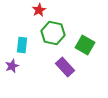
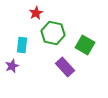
red star: moved 3 px left, 3 px down
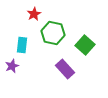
red star: moved 2 px left, 1 px down
green square: rotated 12 degrees clockwise
purple rectangle: moved 2 px down
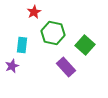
red star: moved 2 px up
purple rectangle: moved 1 px right, 2 px up
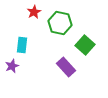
green hexagon: moved 7 px right, 10 px up
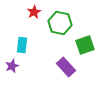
green square: rotated 30 degrees clockwise
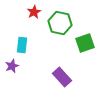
green square: moved 2 px up
purple rectangle: moved 4 px left, 10 px down
